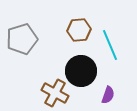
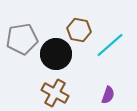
brown hexagon: rotated 15 degrees clockwise
gray pentagon: rotated 8 degrees clockwise
cyan line: rotated 72 degrees clockwise
black circle: moved 25 px left, 17 px up
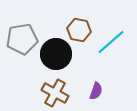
cyan line: moved 1 px right, 3 px up
purple semicircle: moved 12 px left, 4 px up
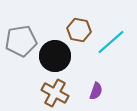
gray pentagon: moved 1 px left, 2 px down
black circle: moved 1 px left, 2 px down
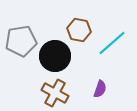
cyan line: moved 1 px right, 1 px down
purple semicircle: moved 4 px right, 2 px up
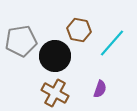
cyan line: rotated 8 degrees counterclockwise
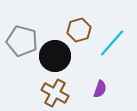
brown hexagon: rotated 25 degrees counterclockwise
gray pentagon: moved 1 px right; rotated 24 degrees clockwise
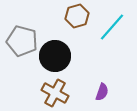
brown hexagon: moved 2 px left, 14 px up
cyan line: moved 16 px up
purple semicircle: moved 2 px right, 3 px down
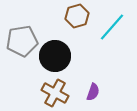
gray pentagon: rotated 24 degrees counterclockwise
purple semicircle: moved 9 px left
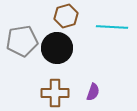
brown hexagon: moved 11 px left
cyan line: rotated 52 degrees clockwise
black circle: moved 2 px right, 8 px up
brown cross: rotated 28 degrees counterclockwise
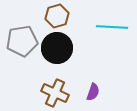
brown hexagon: moved 9 px left
brown cross: rotated 24 degrees clockwise
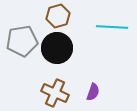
brown hexagon: moved 1 px right
